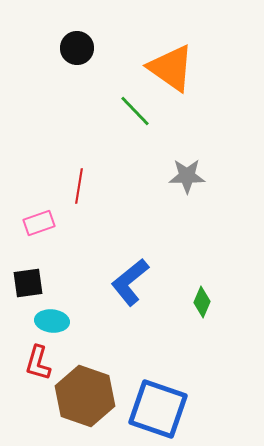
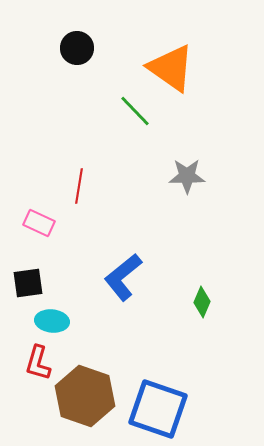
pink rectangle: rotated 44 degrees clockwise
blue L-shape: moved 7 px left, 5 px up
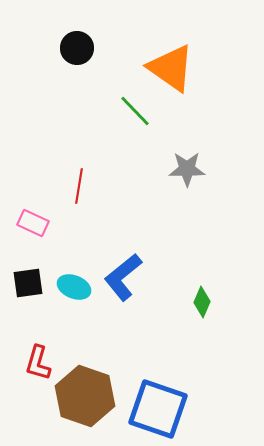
gray star: moved 7 px up
pink rectangle: moved 6 px left
cyan ellipse: moved 22 px right, 34 px up; rotated 16 degrees clockwise
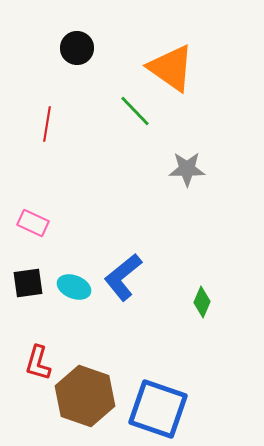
red line: moved 32 px left, 62 px up
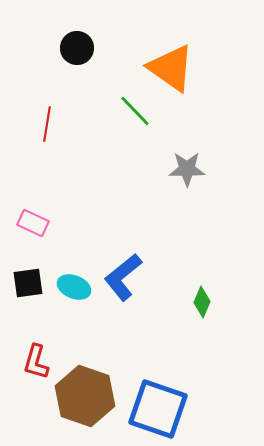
red L-shape: moved 2 px left, 1 px up
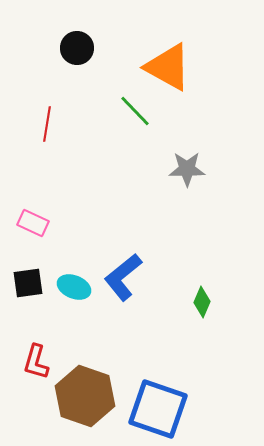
orange triangle: moved 3 px left, 1 px up; rotated 6 degrees counterclockwise
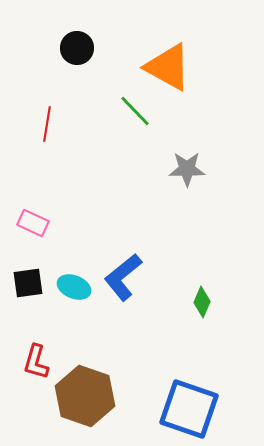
blue square: moved 31 px right
